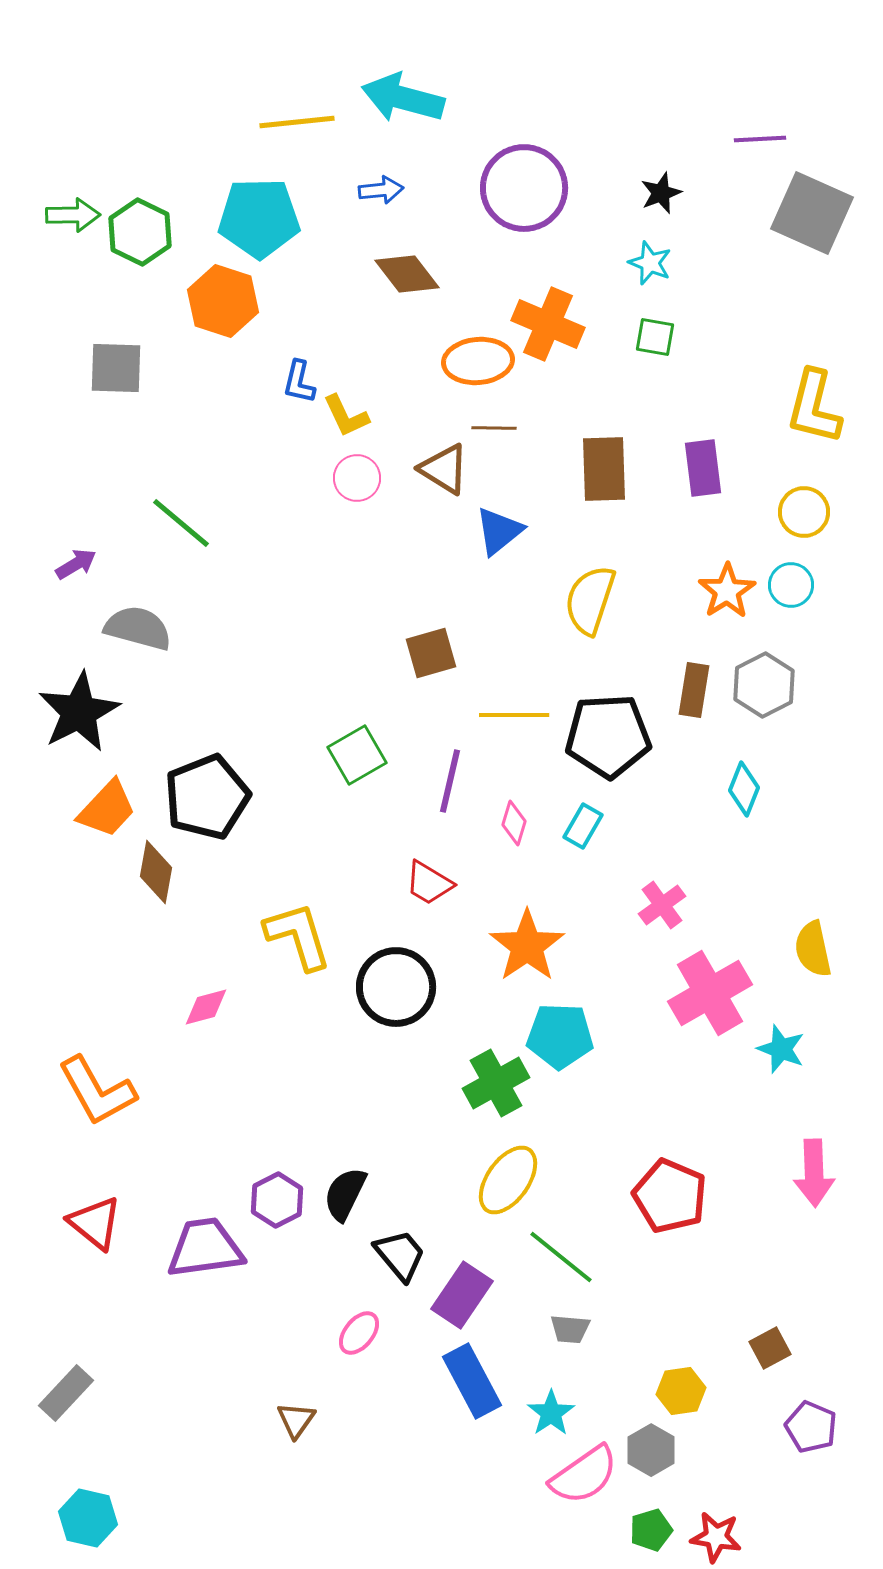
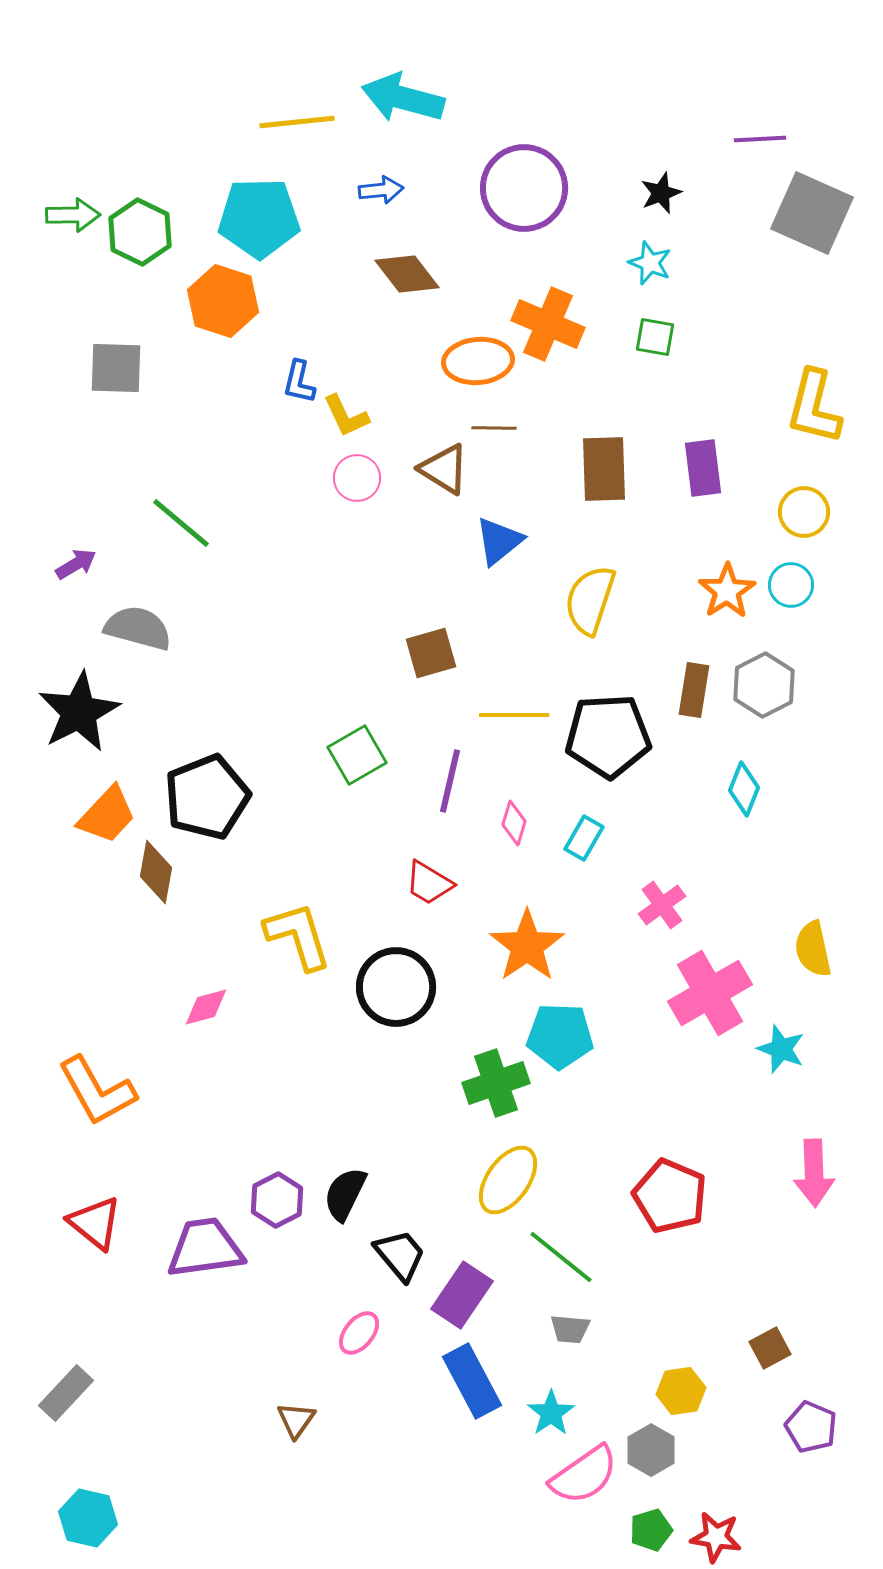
blue triangle at (499, 531): moved 10 px down
orange trapezoid at (107, 809): moved 6 px down
cyan rectangle at (583, 826): moved 1 px right, 12 px down
green cross at (496, 1083): rotated 10 degrees clockwise
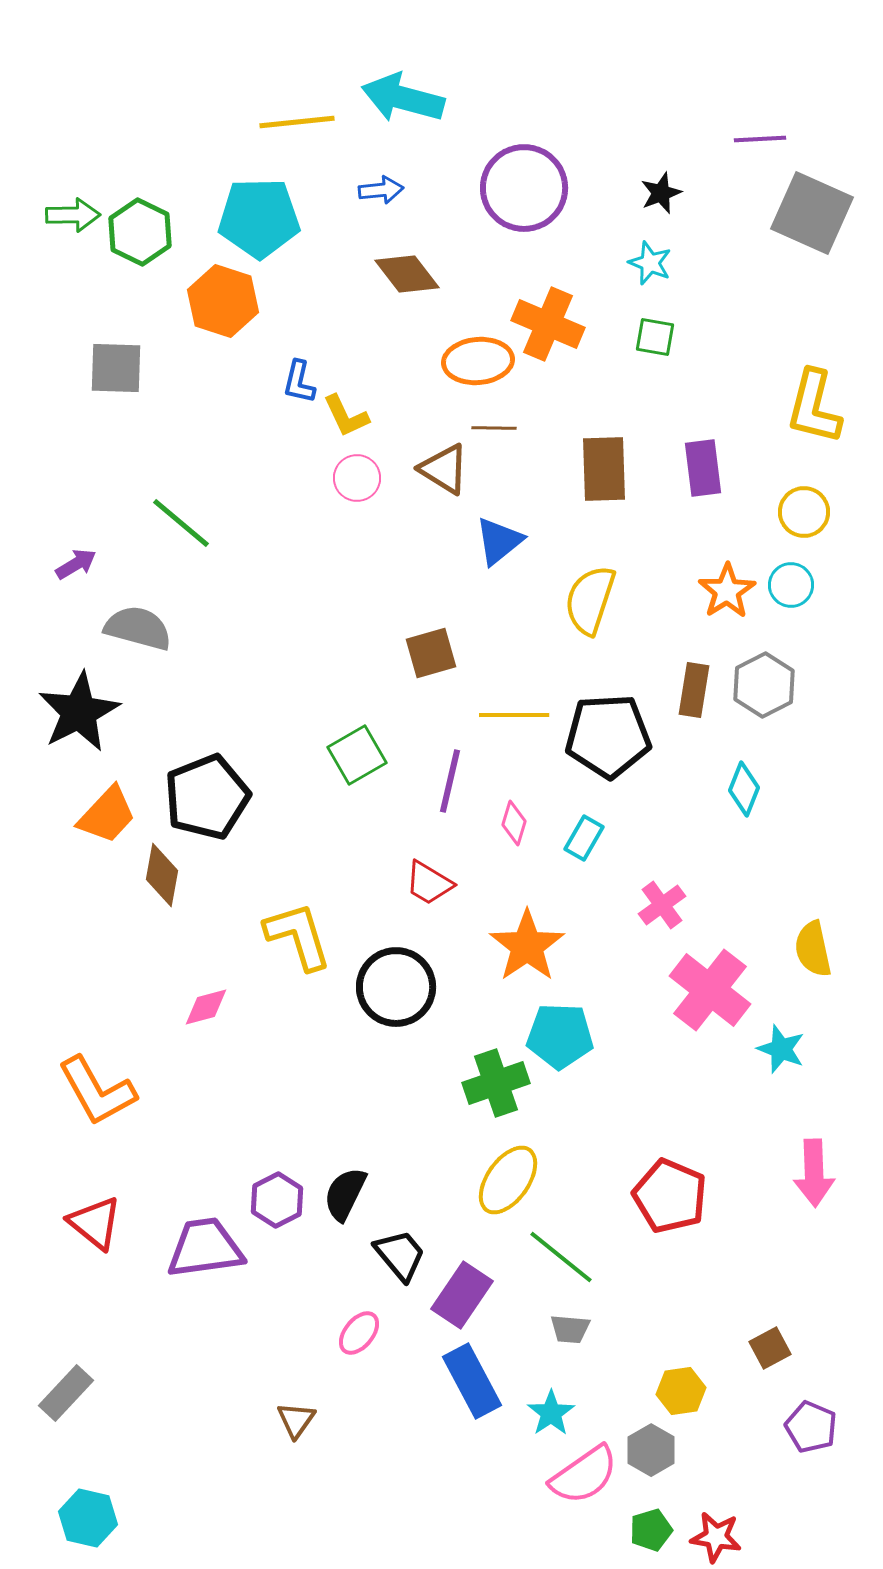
brown diamond at (156, 872): moved 6 px right, 3 px down
pink cross at (710, 993): moved 3 px up; rotated 22 degrees counterclockwise
